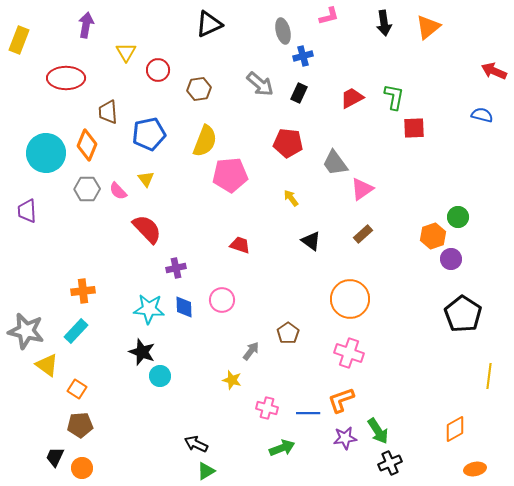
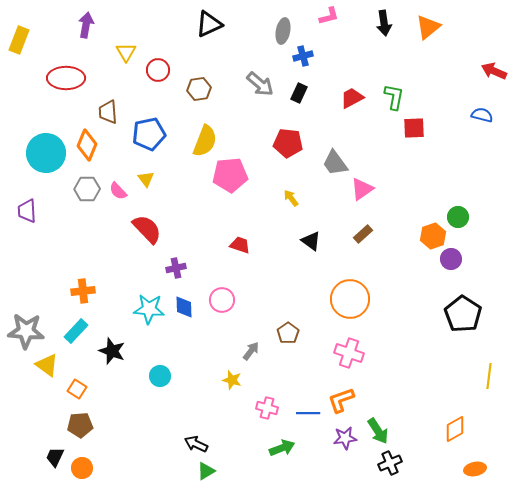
gray ellipse at (283, 31): rotated 25 degrees clockwise
gray star at (26, 331): rotated 9 degrees counterclockwise
black star at (142, 352): moved 30 px left, 1 px up
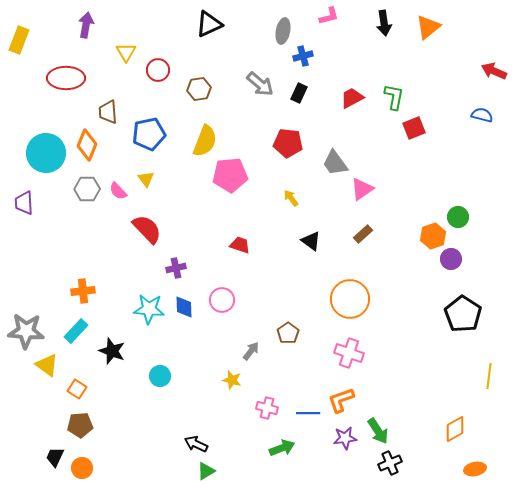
red square at (414, 128): rotated 20 degrees counterclockwise
purple trapezoid at (27, 211): moved 3 px left, 8 px up
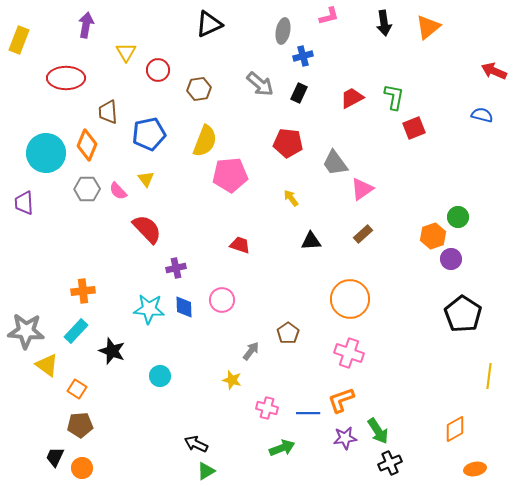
black triangle at (311, 241): rotated 40 degrees counterclockwise
